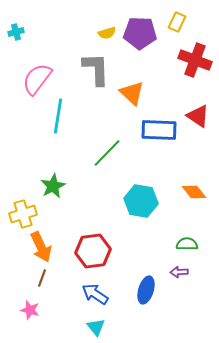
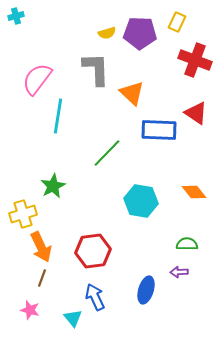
cyan cross: moved 16 px up
red triangle: moved 2 px left, 3 px up
blue arrow: moved 3 px down; rotated 32 degrees clockwise
cyan triangle: moved 23 px left, 9 px up
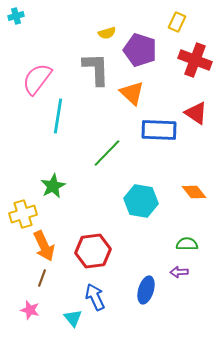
purple pentagon: moved 17 px down; rotated 16 degrees clockwise
orange arrow: moved 3 px right, 1 px up
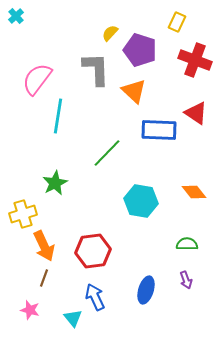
cyan cross: rotated 28 degrees counterclockwise
yellow semicircle: moved 3 px right; rotated 150 degrees clockwise
orange triangle: moved 2 px right, 2 px up
green star: moved 2 px right, 3 px up
purple arrow: moved 7 px right, 8 px down; rotated 108 degrees counterclockwise
brown line: moved 2 px right
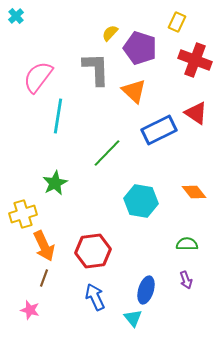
purple pentagon: moved 2 px up
pink semicircle: moved 1 px right, 2 px up
blue rectangle: rotated 28 degrees counterclockwise
cyan triangle: moved 60 px right
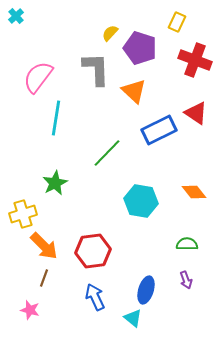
cyan line: moved 2 px left, 2 px down
orange arrow: rotated 20 degrees counterclockwise
cyan triangle: rotated 12 degrees counterclockwise
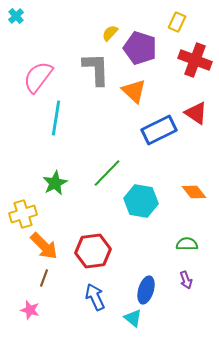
green line: moved 20 px down
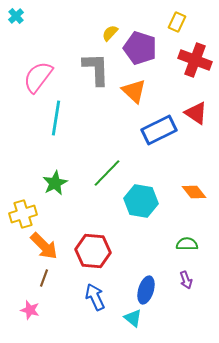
red hexagon: rotated 12 degrees clockwise
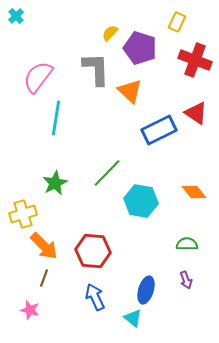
orange triangle: moved 4 px left
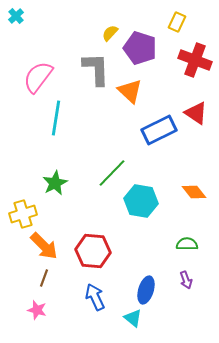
green line: moved 5 px right
pink star: moved 7 px right
